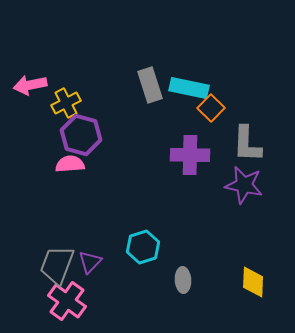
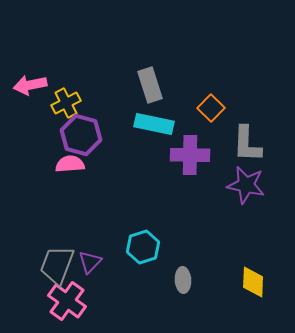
cyan rectangle: moved 35 px left, 36 px down
purple star: moved 2 px right
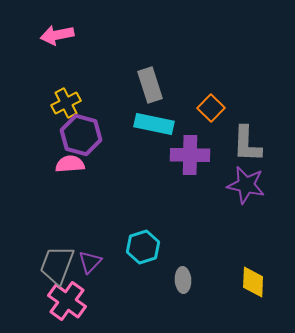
pink arrow: moved 27 px right, 50 px up
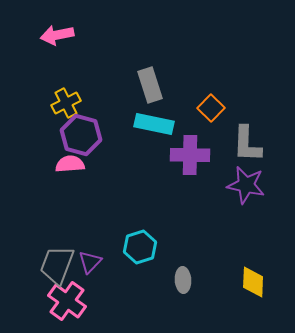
cyan hexagon: moved 3 px left
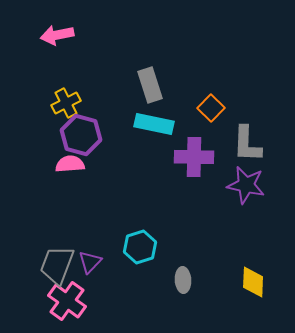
purple cross: moved 4 px right, 2 px down
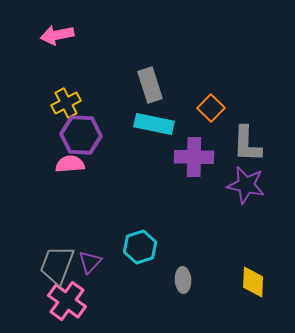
purple hexagon: rotated 12 degrees counterclockwise
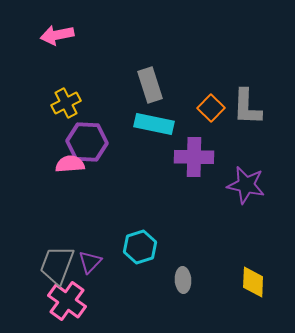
purple hexagon: moved 6 px right, 7 px down
gray L-shape: moved 37 px up
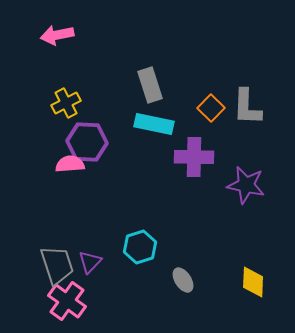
gray trapezoid: rotated 141 degrees clockwise
gray ellipse: rotated 30 degrees counterclockwise
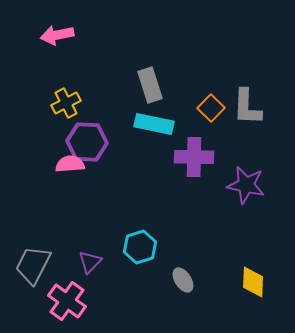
gray trapezoid: moved 24 px left; rotated 135 degrees counterclockwise
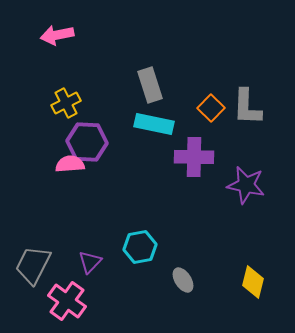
cyan hexagon: rotated 8 degrees clockwise
yellow diamond: rotated 12 degrees clockwise
